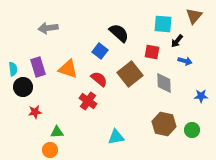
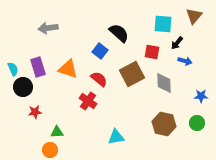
black arrow: moved 2 px down
cyan semicircle: rotated 16 degrees counterclockwise
brown square: moved 2 px right; rotated 10 degrees clockwise
green circle: moved 5 px right, 7 px up
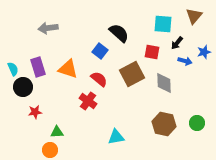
blue star: moved 3 px right, 44 px up; rotated 16 degrees counterclockwise
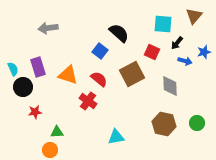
red square: rotated 14 degrees clockwise
orange triangle: moved 6 px down
gray diamond: moved 6 px right, 3 px down
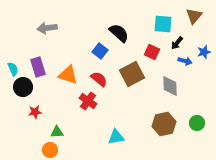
gray arrow: moved 1 px left
brown hexagon: rotated 25 degrees counterclockwise
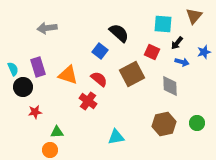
blue arrow: moved 3 px left, 1 px down
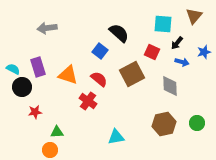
cyan semicircle: rotated 40 degrees counterclockwise
black circle: moved 1 px left
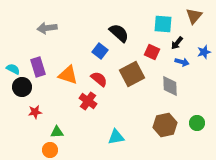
brown hexagon: moved 1 px right, 1 px down
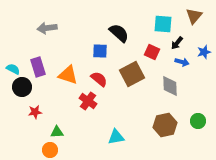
blue square: rotated 35 degrees counterclockwise
green circle: moved 1 px right, 2 px up
